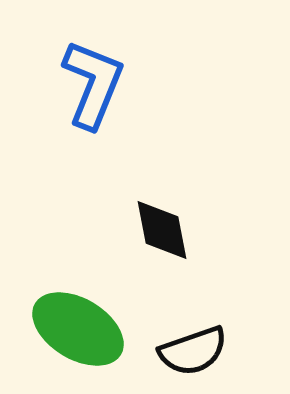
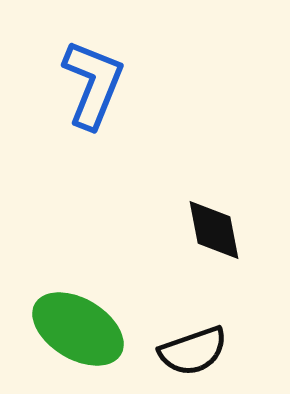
black diamond: moved 52 px right
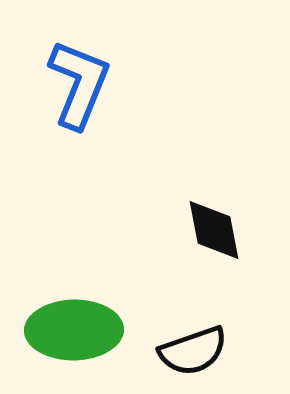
blue L-shape: moved 14 px left
green ellipse: moved 4 px left, 1 px down; rotated 32 degrees counterclockwise
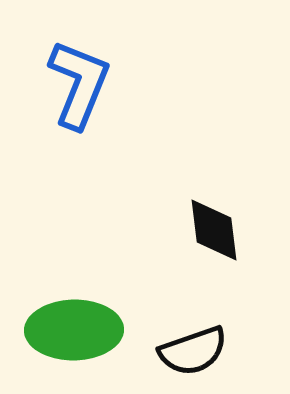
black diamond: rotated 4 degrees clockwise
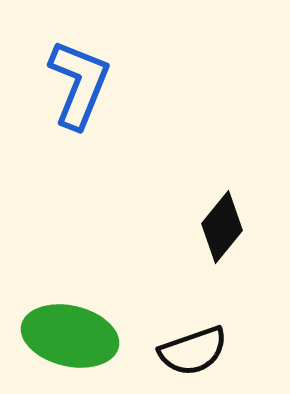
black diamond: moved 8 px right, 3 px up; rotated 46 degrees clockwise
green ellipse: moved 4 px left, 6 px down; rotated 14 degrees clockwise
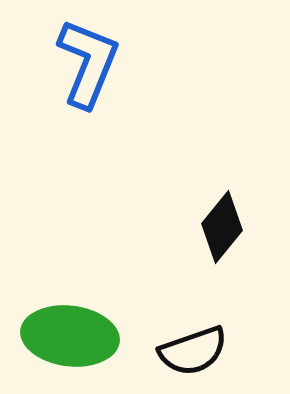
blue L-shape: moved 9 px right, 21 px up
green ellipse: rotated 6 degrees counterclockwise
